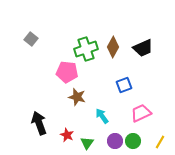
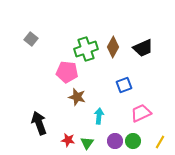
cyan arrow: moved 3 px left; rotated 42 degrees clockwise
red star: moved 1 px right, 5 px down; rotated 16 degrees counterclockwise
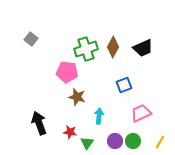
red star: moved 2 px right, 8 px up
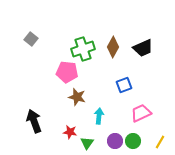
green cross: moved 3 px left
black arrow: moved 5 px left, 2 px up
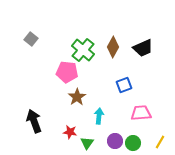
green cross: moved 1 px down; rotated 30 degrees counterclockwise
brown star: rotated 24 degrees clockwise
pink trapezoid: rotated 20 degrees clockwise
green circle: moved 2 px down
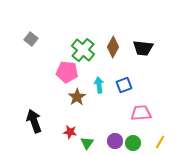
black trapezoid: rotated 30 degrees clockwise
cyan arrow: moved 31 px up; rotated 14 degrees counterclockwise
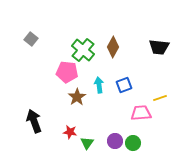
black trapezoid: moved 16 px right, 1 px up
yellow line: moved 44 px up; rotated 40 degrees clockwise
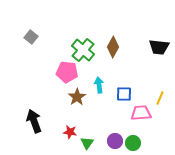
gray square: moved 2 px up
blue square: moved 9 px down; rotated 21 degrees clockwise
yellow line: rotated 48 degrees counterclockwise
